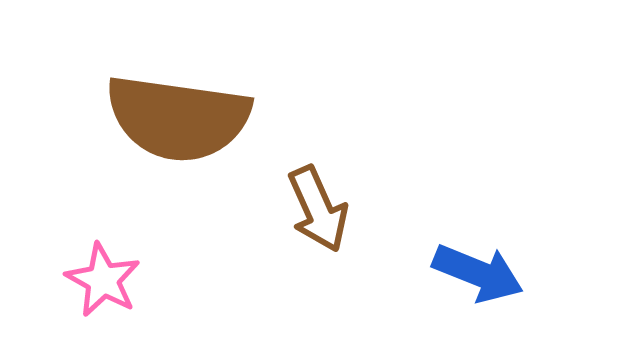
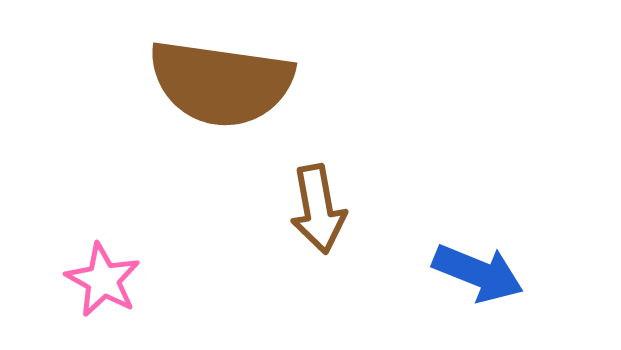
brown semicircle: moved 43 px right, 35 px up
brown arrow: rotated 14 degrees clockwise
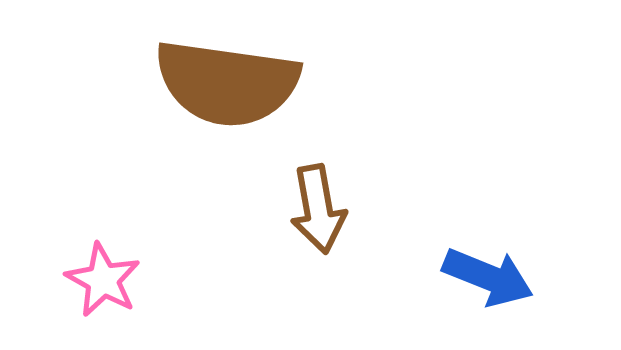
brown semicircle: moved 6 px right
blue arrow: moved 10 px right, 4 px down
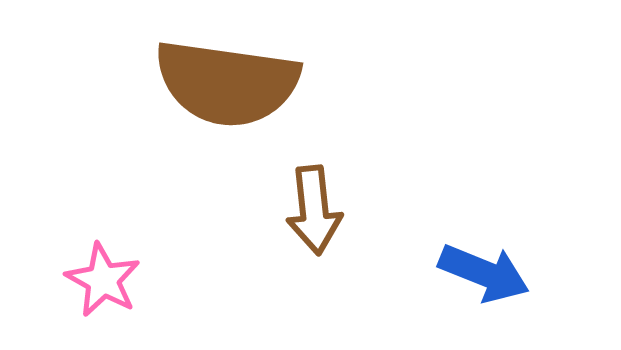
brown arrow: moved 4 px left, 1 px down; rotated 4 degrees clockwise
blue arrow: moved 4 px left, 4 px up
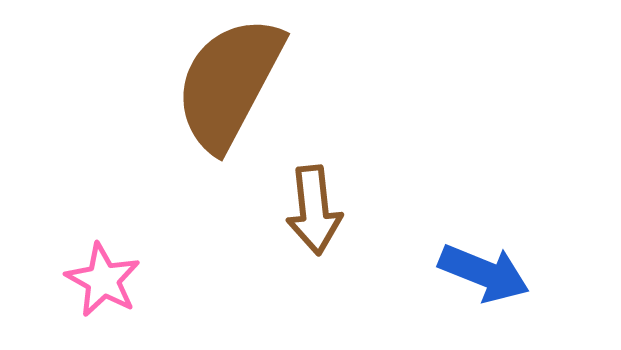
brown semicircle: moved 2 px right; rotated 110 degrees clockwise
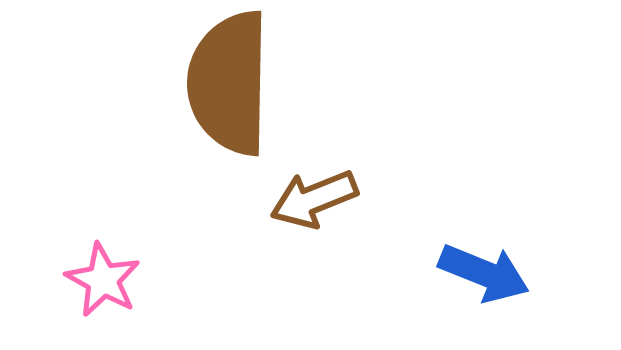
brown semicircle: rotated 27 degrees counterclockwise
brown arrow: moved 11 px up; rotated 74 degrees clockwise
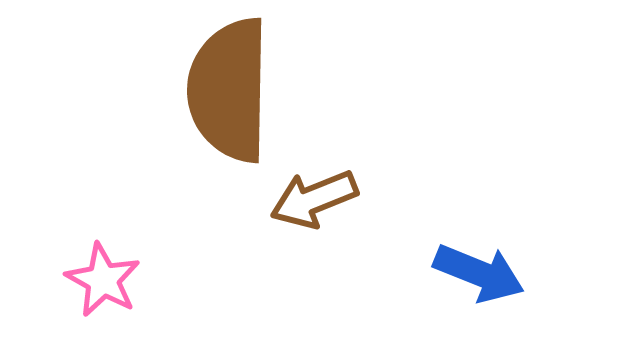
brown semicircle: moved 7 px down
blue arrow: moved 5 px left
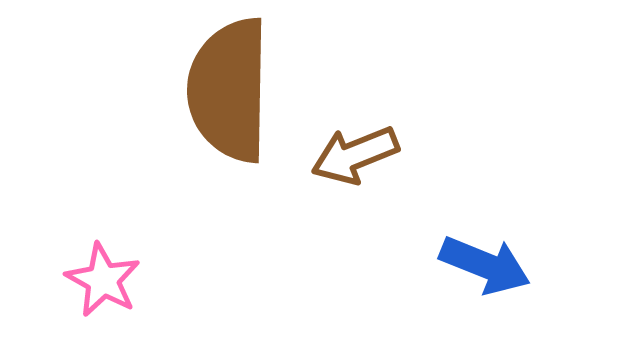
brown arrow: moved 41 px right, 44 px up
blue arrow: moved 6 px right, 8 px up
